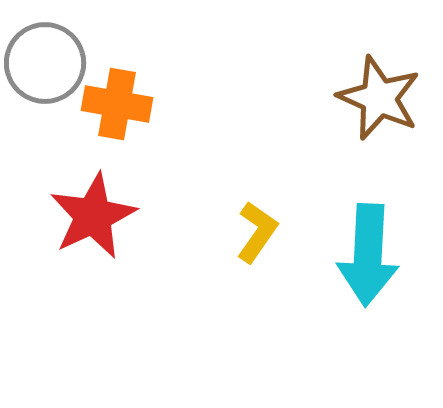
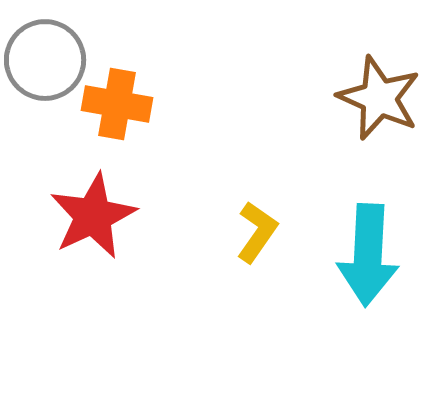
gray circle: moved 3 px up
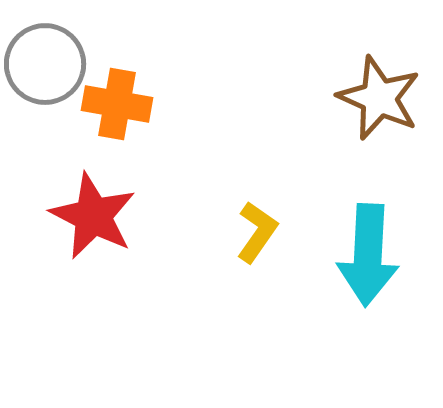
gray circle: moved 4 px down
red star: rotated 20 degrees counterclockwise
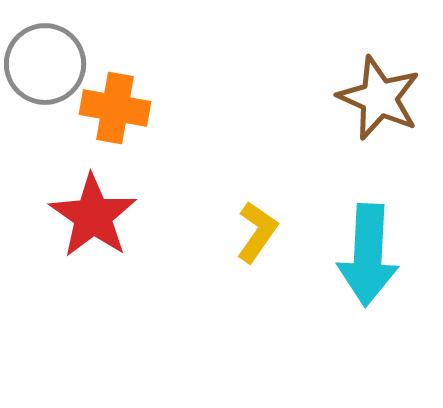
orange cross: moved 2 px left, 4 px down
red star: rotated 8 degrees clockwise
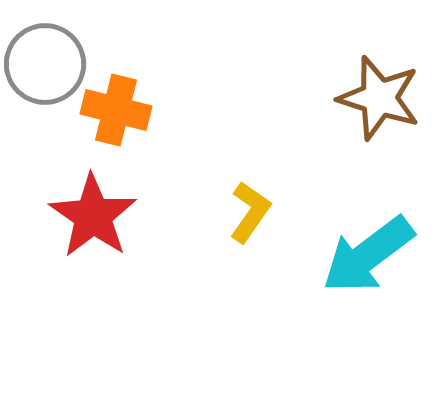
brown star: rotated 6 degrees counterclockwise
orange cross: moved 1 px right, 2 px down; rotated 4 degrees clockwise
yellow L-shape: moved 7 px left, 20 px up
cyan arrow: rotated 50 degrees clockwise
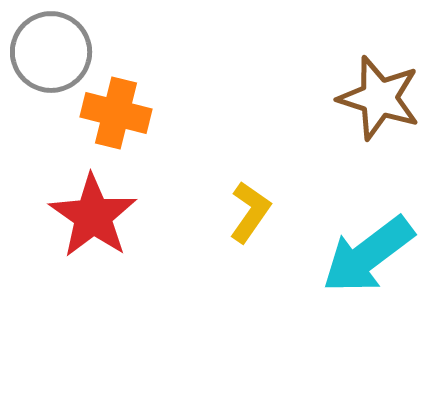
gray circle: moved 6 px right, 12 px up
orange cross: moved 3 px down
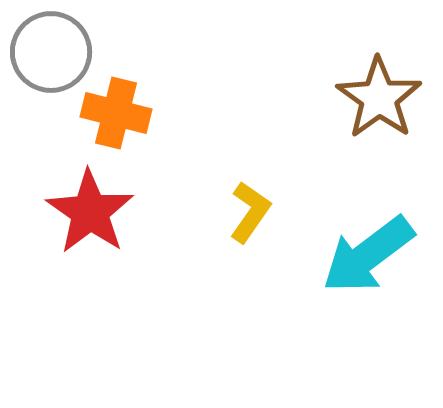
brown star: rotated 18 degrees clockwise
red star: moved 3 px left, 4 px up
